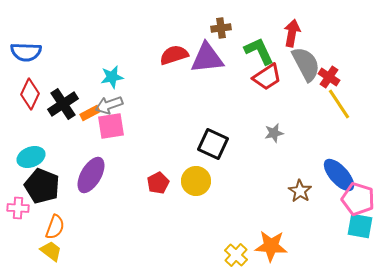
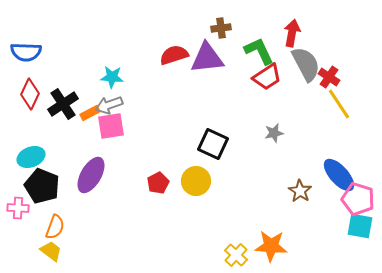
cyan star: rotated 15 degrees clockwise
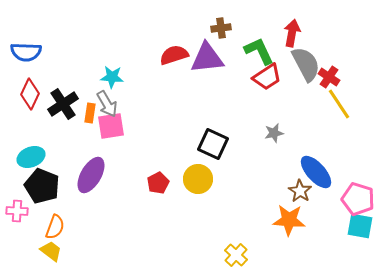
gray arrow: moved 2 px left, 1 px up; rotated 100 degrees counterclockwise
orange rectangle: rotated 54 degrees counterclockwise
blue ellipse: moved 23 px left, 3 px up
yellow circle: moved 2 px right, 2 px up
pink cross: moved 1 px left, 3 px down
orange star: moved 18 px right, 26 px up
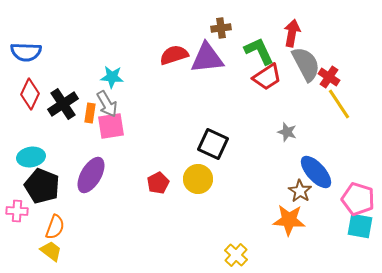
gray star: moved 13 px right, 1 px up; rotated 30 degrees clockwise
cyan ellipse: rotated 12 degrees clockwise
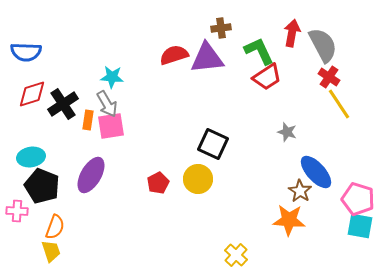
gray semicircle: moved 17 px right, 19 px up
red diamond: moved 2 px right; rotated 48 degrees clockwise
orange rectangle: moved 2 px left, 7 px down
yellow trapezoid: rotated 35 degrees clockwise
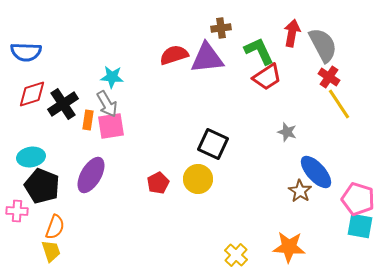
orange star: moved 27 px down
